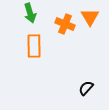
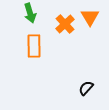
orange cross: rotated 24 degrees clockwise
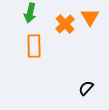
green arrow: rotated 30 degrees clockwise
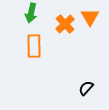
green arrow: moved 1 px right
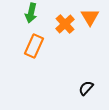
orange rectangle: rotated 25 degrees clockwise
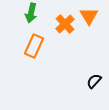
orange triangle: moved 1 px left, 1 px up
black semicircle: moved 8 px right, 7 px up
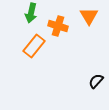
orange cross: moved 7 px left, 2 px down; rotated 30 degrees counterclockwise
orange rectangle: rotated 15 degrees clockwise
black semicircle: moved 2 px right
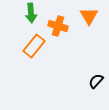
green arrow: rotated 18 degrees counterclockwise
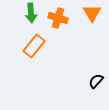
orange triangle: moved 3 px right, 3 px up
orange cross: moved 8 px up
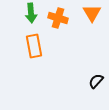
orange rectangle: rotated 50 degrees counterclockwise
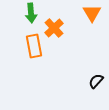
orange cross: moved 4 px left, 10 px down; rotated 30 degrees clockwise
